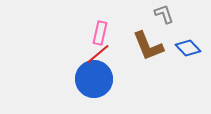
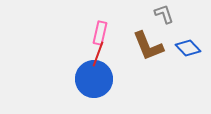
red line: rotated 30 degrees counterclockwise
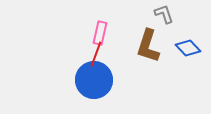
brown L-shape: rotated 40 degrees clockwise
red line: moved 2 px left
blue circle: moved 1 px down
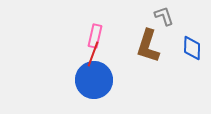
gray L-shape: moved 2 px down
pink rectangle: moved 5 px left, 3 px down
blue diamond: moved 4 px right; rotated 45 degrees clockwise
red line: moved 3 px left
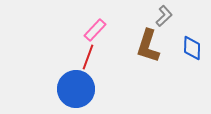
gray L-shape: rotated 65 degrees clockwise
pink rectangle: moved 6 px up; rotated 30 degrees clockwise
red line: moved 5 px left, 3 px down
blue circle: moved 18 px left, 9 px down
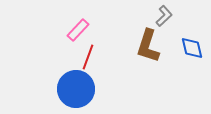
pink rectangle: moved 17 px left
blue diamond: rotated 15 degrees counterclockwise
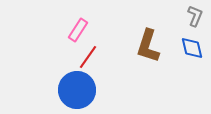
gray L-shape: moved 31 px right; rotated 25 degrees counterclockwise
pink rectangle: rotated 10 degrees counterclockwise
red line: rotated 15 degrees clockwise
blue circle: moved 1 px right, 1 px down
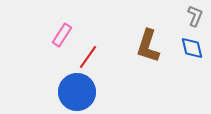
pink rectangle: moved 16 px left, 5 px down
blue circle: moved 2 px down
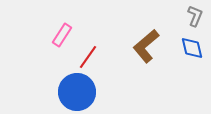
brown L-shape: moved 2 px left; rotated 32 degrees clockwise
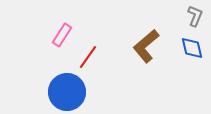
blue circle: moved 10 px left
